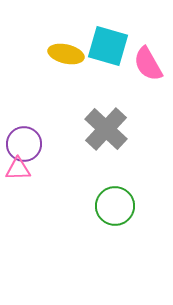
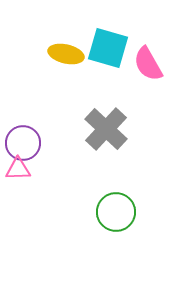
cyan square: moved 2 px down
purple circle: moved 1 px left, 1 px up
green circle: moved 1 px right, 6 px down
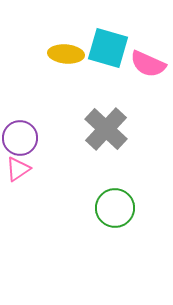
yellow ellipse: rotated 8 degrees counterclockwise
pink semicircle: rotated 36 degrees counterclockwise
purple circle: moved 3 px left, 5 px up
pink triangle: rotated 32 degrees counterclockwise
green circle: moved 1 px left, 4 px up
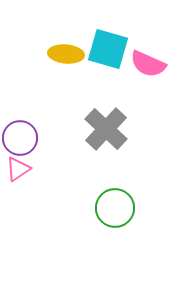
cyan square: moved 1 px down
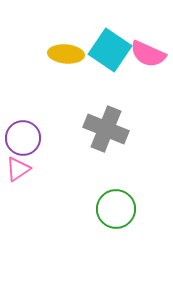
cyan square: moved 2 px right, 1 px down; rotated 18 degrees clockwise
pink semicircle: moved 10 px up
gray cross: rotated 21 degrees counterclockwise
purple circle: moved 3 px right
green circle: moved 1 px right, 1 px down
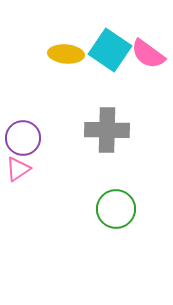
pink semicircle: rotated 12 degrees clockwise
gray cross: moved 1 px right, 1 px down; rotated 21 degrees counterclockwise
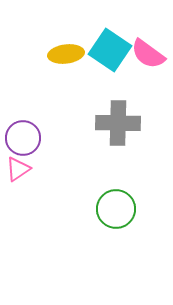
yellow ellipse: rotated 12 degrees counterclockwise
gray cross: moved 11 px right, 7 px up
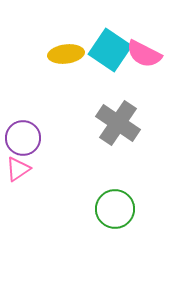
pink semicircle: moved 4 px left; rotated 9 degrees counterclockwise
gray cross: rotated 33 degrees clockwise
green circle: moved 1 px left
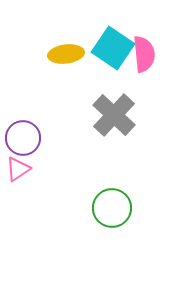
cyan square: moved 3 px right, 2 px up
pink semicircle: rotated 123 degrees counterclockwise
gray cross: moved 4 px left, 8 px up; rotated 9 degrees clockwise
green circle: moved 3 px left, 1 px up
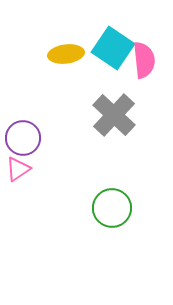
pink semicircle: moved 6 px down
